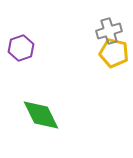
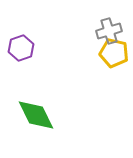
green diamond: moved 5 px left
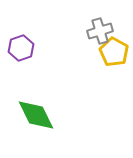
gray cross: moved 9 px left
yellow pentagon: moved 1 px up; rotated 16 degrees clockwise
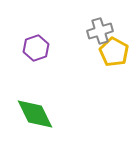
purple hexagon: moved 15 px right
green diamond: moved 1 px left, 1 px up
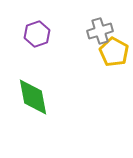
purple hexagon: moved 1 px right, 14 px up
green diamond: moved 2 px left, 17 px up; rotated 15 degrees clockwise
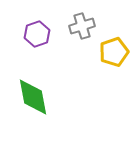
gray cross: moved 18 px left, 5 px up
yellow pentagon: rotated 24 degrees clockwise
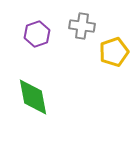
gray cross: rotated 25 degrees clockwise
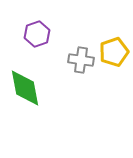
gray cross: moved 1 px left, 34 px down
green diamond: moved 8 px left, 9 px up
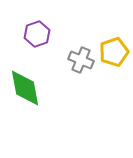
gray cross: rotated 15 degrees clockwise
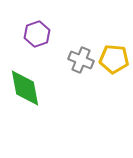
yellow pentagon: moved 7 px down; rotated 24 degrees clockwise
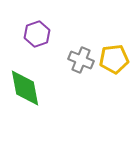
yellow pentagon: rotated 12 degrees counterclockwise
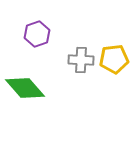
gray cross: rotated 20 degrees counterclockwise
green diamond: rotated 30 degrees counterclockwise
